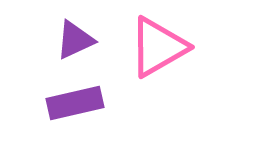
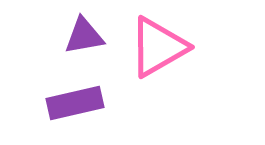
purple triangle: moved 9 px right, 4 px up; rotated 15 degrees clockwise
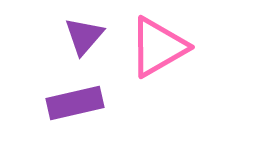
purple triangle: rotated 39 degrees counterclockwise
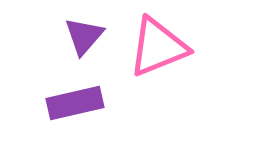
pink triangle: rotated 8 degrees clockwise
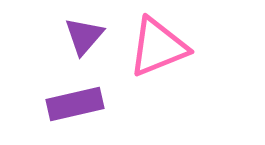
purple rectangle: moved 1 px down
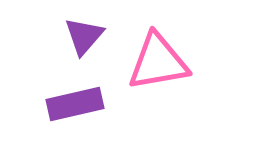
pink triangle: moved 15 px down; rotated 12 degrees clockwise
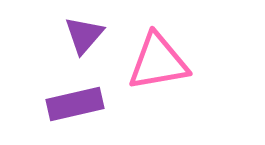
purple triangle: moved 1 px up
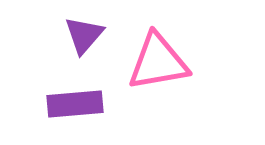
purple rectangle: rotated 8 degrees clockwise
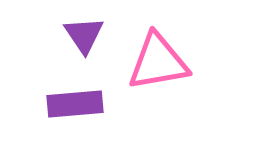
purple triangle: rotated 15 degrees counterclockwise
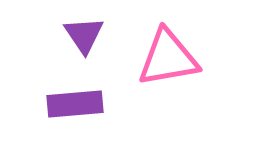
pink triangle: moved 10 px right, 4 px up
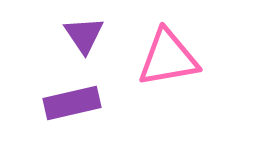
purple rectangle: moved 3 px left, 1 px up; rotated 8 degrees counterclockwise
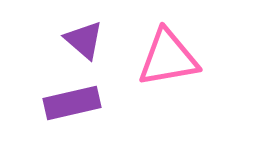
purple triangle: moved 5 px down; rotated 15 degrees counterclockwise
